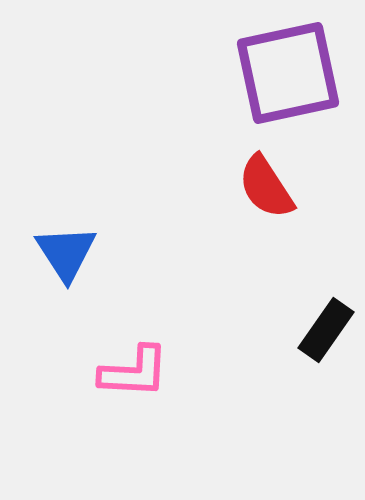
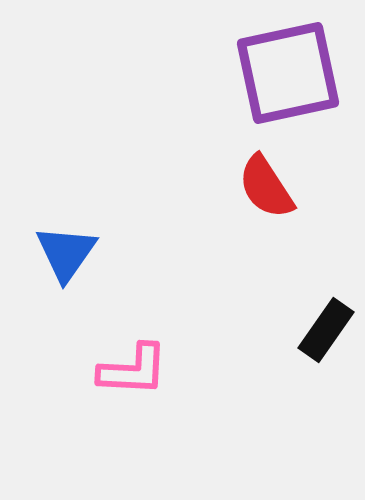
blue triangle: rotated 8 degrees clockwise
pink L-shape: moved 1 px left, 2 px up
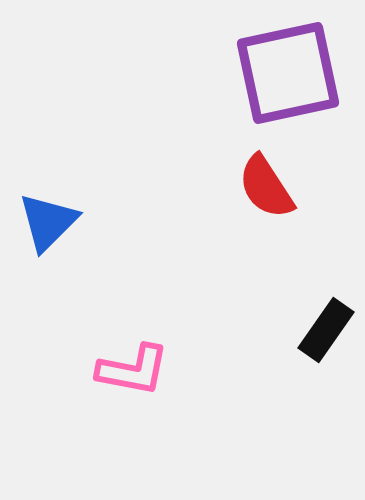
blue triangle: moved 18 px left, 31 px up; rotated 10 degrees clockwise
pink L-shape: rotated 8 degrees clockwise
